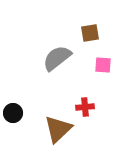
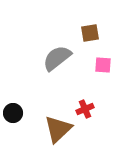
red cross: moved 2 px down; rotated 18 degrees counterclockwise
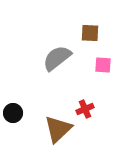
brown square: rotated 12 degrees clockwise
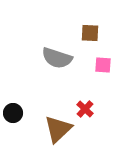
gray semicircle: rotated 124 degrees counterclockwise
red cross: rotated 24 degrees counterclockwise
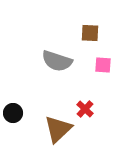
gray semicircle: moved 3 px down
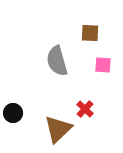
gray semicircle: rotated 56 degrees clockwise
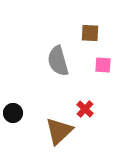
gray semicircle: moved 1 px right
brown triangle: moved 1 px right, 2 px down
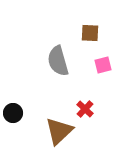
pink square: rotated 18 degrees counterclockwise
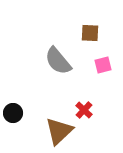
gray semicircle: rotated 24 degrees counterclockwise
red cross: moved 1 px left, 1 px down
